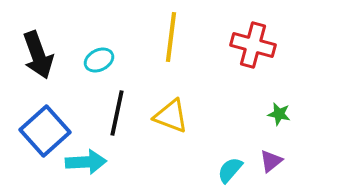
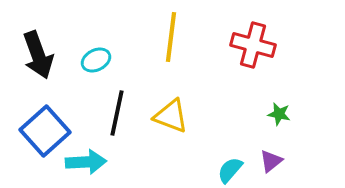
cyan ellipse: moved 3 px left
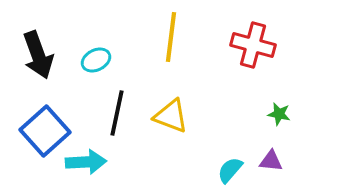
purple triangle: rotated 45 degrees clockwise
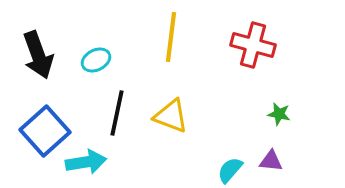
cyan arrow: rotated 6 degrees counterclockwise
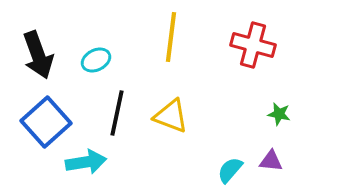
blue square: moved 1 px right, 9 px up
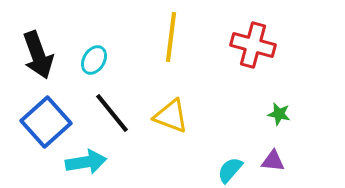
cyan ellipse: moved 2 px left; rotated 32 degrees counterclockwise
black line: moved 5 px left; rotated 51 degrees counterclockwise
purple triangle: moved 2 px right
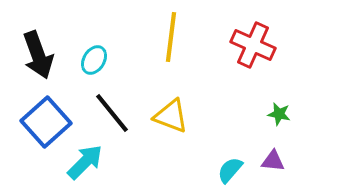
red cross: rotated 9 degrees clockwise
cyan arrow: moved 1 px left; rotated 36 degrees counterclockwise
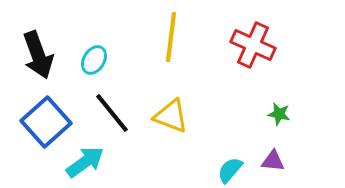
cyan arrow: rotated 9 degrees clockwise
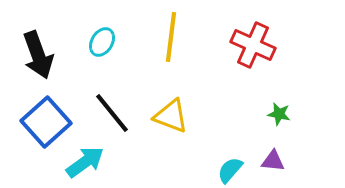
cyan ellipse: moved 8 px right, 18 px up
